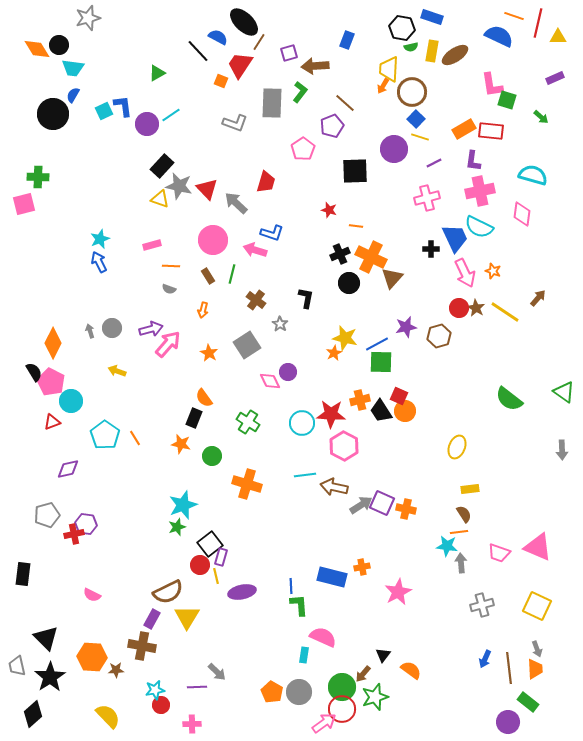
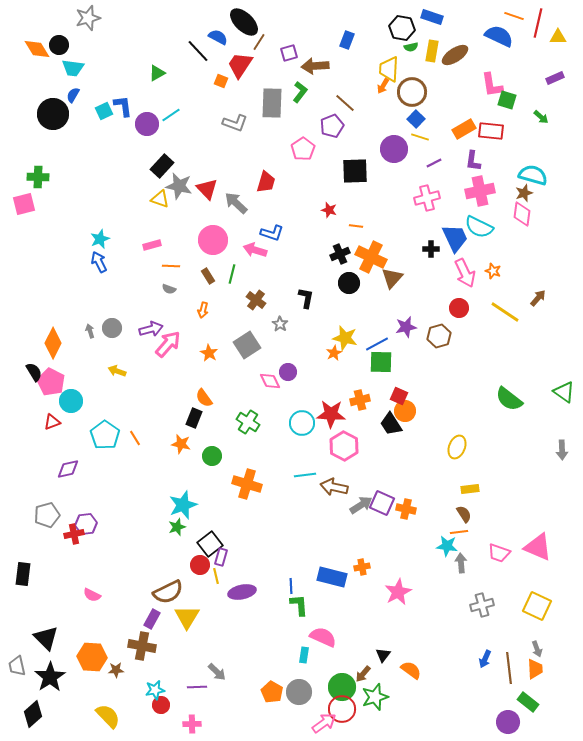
brown star at (476, 308): moved 48 px right, 115 px up; rotated 24 degrees clockwise
black trapezoid at (381, 411): moved 10 px right, 13 px down
purple hexagon at (86, 524): rotated 15 degrees counterclockwise
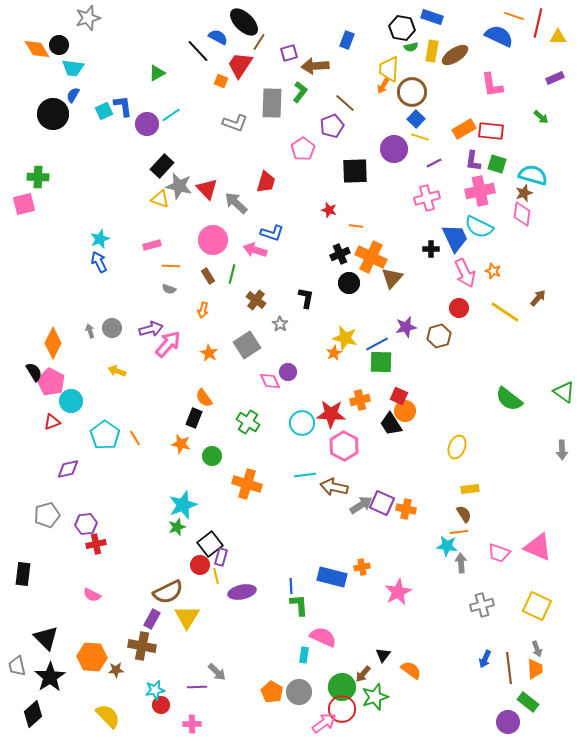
green square at (507, 100): moved 10 px left, 64 px down
red cross at (74, 534): moved 22 px right, 10 px down
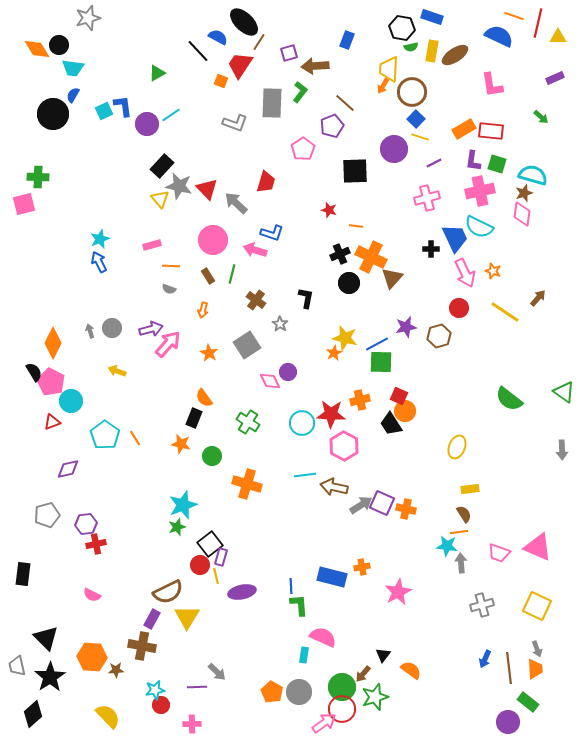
yellow triangle at (160, 199): rotated 30 degrees clockwise
